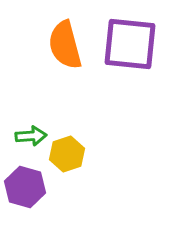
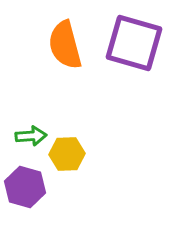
purple square: moved 4 px right, 1 px up; rotated 10 degrees clockwise
yellow hexagon: rotated 16 degrees clockwise
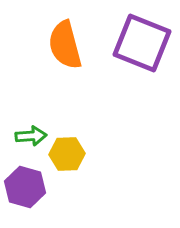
purple square: moved 8 px right; rotated 6 degrees clockwise
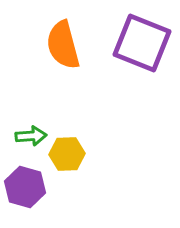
orange semicircle: moved 2 px left
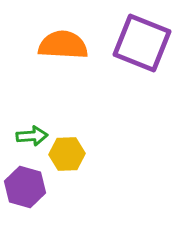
orange semicircle: rotated 108 degrees clockwise
green arrow: moved 1 px right
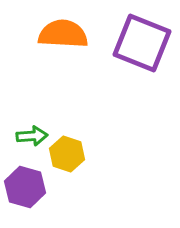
orange semicircle: moved 11 px up
yellow hexagon: rotated 20 degrees clockwise
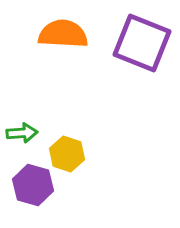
green arrow: moved 10 px left, 3 px up
purple hexagon: moved 8 px right, 2 px up
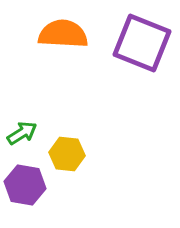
green arrow: rotated 28 degrees counterclockwise
yellow hexagon: rotated 12 degrees counterclockwise
purple hexagon: moved 8 px left; rotated 6 degrees counterclockwise
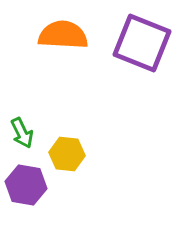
orange semicircle: moved 1 px down
green arrow: rotated 96 degrees clockwise
purple hexagon: moved 1 px right
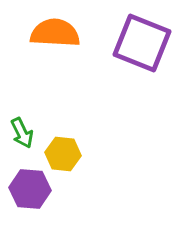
orange semicircle: moved 8 px left, 2 px up
yellow hexagon: moved 4 px left
purple hexagon: moved 4 px right, 4 px down; rotated 6 degrees counterclockwise
